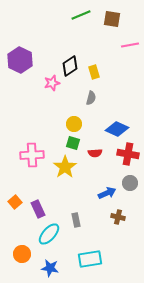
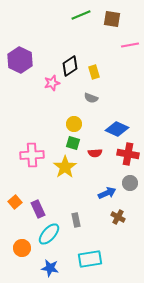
gray semicircle: rotated 96 degrees clockwise
brown cross: rotated 16 degrees clockwise
orange circle: moved 6 px up
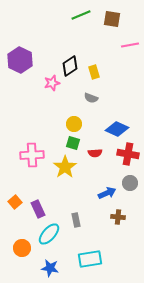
brown cross: rotated 24 degrees counterclockwise
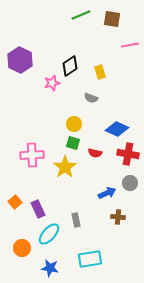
yellow rectangle: moved 6 px right
red semicircle: rotated 16 degrees clockwise
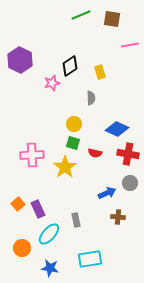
gray semicircle: rotated 112 degrees counterclockwise
orange square: moved 3 px right, 2 px down
